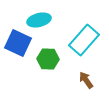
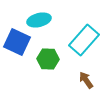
blue square: moved 1 px left, 1 px up
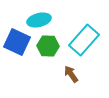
green hexagon: moved 13 px up
brown arrow: moved 15 px left, 6 px up
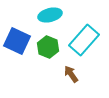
cyan ellipse: moved 11 px right, 5 px up
blue square: moved 1 px up
green hexagon: moved 1 px down; rotated 20 degrees clockwise
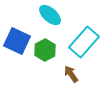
cyan ellipse: rotated 55 degrees clockwise
cyan rectangle: moved 2 px down
green hexagon: moved 3 px left, 3 px down; rotated 10 degrees clockwise
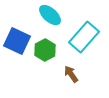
cyan rectangle: moved 5 px up
